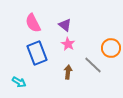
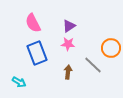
purple triangle: moved 4 px right, 1 px down; rotated 48 degrees clockwise
pink star: rotated 24 degrees counterclockwise
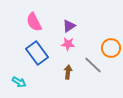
pink semicircle: moved 1 px right, 1 px up
blue rectangle: rotated 15 degrees counterclockwise
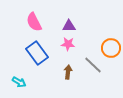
purple triangle: rotated 32 degrees clockwise
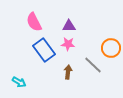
blue rectangle: moved 7 px right, 3 px up
